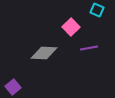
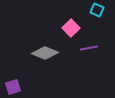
pink square: moved 1 px down
gray diamond: moved 1 px right; rotated 20 degrees clockwise
purple square: rotated 21 degrees clockwise
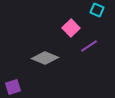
purple line: moved 2 px up; rotated 24 degrees counterclockwise
gray diamond: moved 5 px down
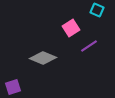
pink square: rotated 12 degrees clockwise
gray diamond: moved 2 px left
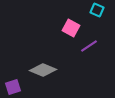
pink square: rotated 30 degrees counterclockwise
gray diamond: moved 12 px down
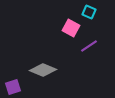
cyan square: moved 8 px left, 2 px down
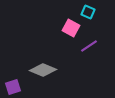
cyan square: moved 1 px left
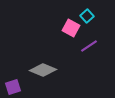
cyan square: moved 1 px left, 4 px down; rotated 24 degrees clockwise
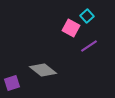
gray diamond: rotated 16 degrees clockwise
purple square: moved 1 px left, 4 px up
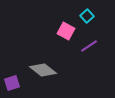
pink square: moved 5 px left, 3 px down
